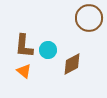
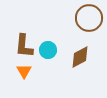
brown diamond: moved 8 px right, 7 px up
orange triangle: rotated 21 degrees clockwise
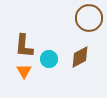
cyan circle: moved 1 px right, 9 px down
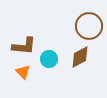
brown circle: moved 8 px down
brown L-shape: rotated 90 degrees counterclockwise
orange triangle: moved 1 px left, 1 px down; rotated 14 degrees counterclockwise
